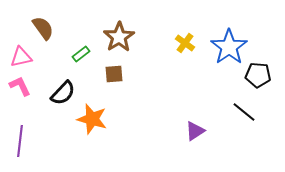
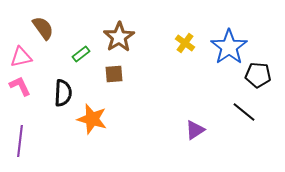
black semicircle: rotated 40 degrees counterclockwise
purple triangle: moved 1 px up
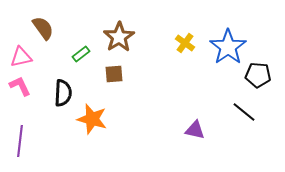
blue star: moved 1 px left
purple triangle: rotated 45 degrees clockwise
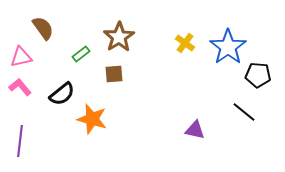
pink L-shape: moved 1 px down; rotated 15 degrees counterclockwise
black semicircle: moved 1 px left, 1 px down; rotated 48 degrees clockwise
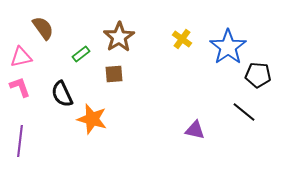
yellow cross: moved 3 px left, 4 px up
pink L-shape: rotated 20 degrees clockwise
black semicircle: rotated 104 degrees clockwise
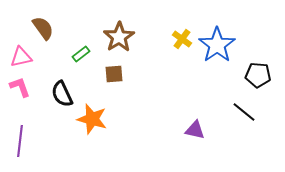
blue star: moved 11 px left, 2 px up
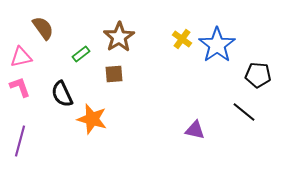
purple line: rotated 8 degrees clockwise
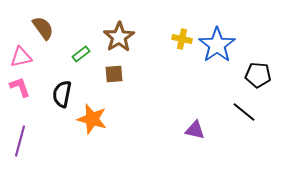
yellow cross: rotated 24 degrees counterclockwise
black semicircle: rotated 36 degrees clockwise
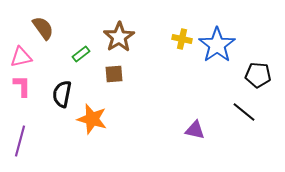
pink L-shape: moved 2 px right, 1 px up; rotated 20 degrees clockwise
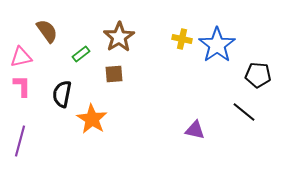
brown semicircle: moved 4 px right, 3 px down
orange star: rotated 16 degrees clockwise
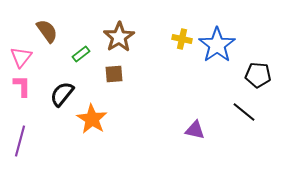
pink triangle: rotated 40 degrees counterclockwise
black semicircle: rotated 28 degrees clockwise
